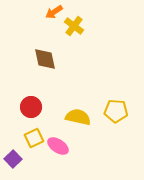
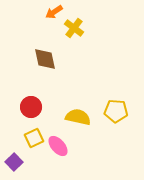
yellow cross: moved 2 px down
pink ellipse: rotated 15 degrees clockwise
purple square: moved 1 px right, 3 px down
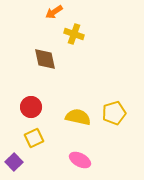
yellow cross: moved 6 px down; rotated 18 degrees counterclockwise
yellow pentagon: moved 2 px left, 2 px down; rotated 20 degrees counterclockwise
pink ellipse: moved 22 px right, 14 px down; rotated 20 degrees counterclockwise
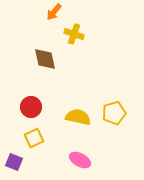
orange arrow: rotated 18 degrees counterclockwise
purple square: rotated 24 degrees counterclockwise
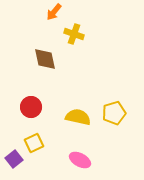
yellow square: moved 5 px down
purple square: moved 3 px up; rotated 30 degrees clockwise
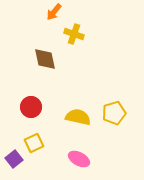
pink ellipse: moved 1 px left, 1 px up
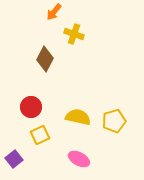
brown diamond: rotated 40 degrees clockwise
yellow pentagon: moved 8 px down
yellow square: moved 6 px right, 8 px up
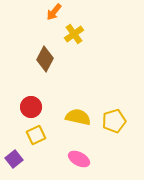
yellow cross: rotated 36 degrees clockwise
yellow square: moved 4 px left
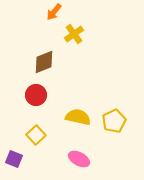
brown diamond: moved 1 px left, 3 px down; rotated 40 degrees clockwise
red circle: moved 5 px right, 12 px up
yellow pentagon: rotated 10 degrees counterclockwise
yellow square: rotated 18 degrees counterclockwise
purple square: rotated 30 degrees counterclockwise
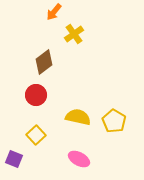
brown diamond: rotated 15 degrees counterclockwise
yellow pentagon: rotated 15 degrees counterclockwise
